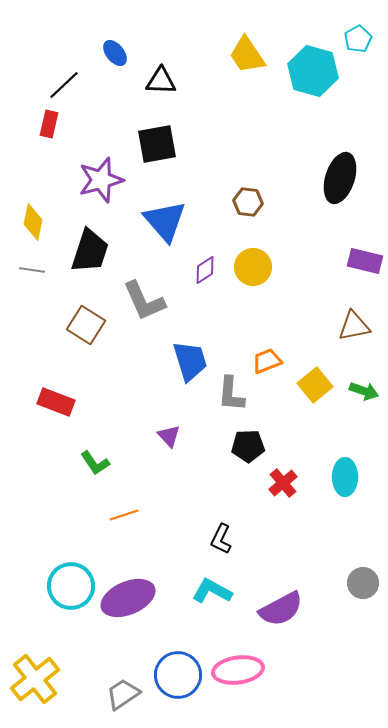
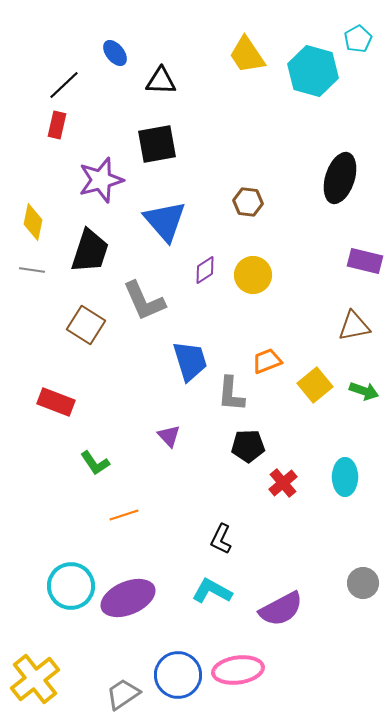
red rectangle at (49, 124): moved 8 px right, 1 px down
yellow circle at (253, 267): moved 8 px down
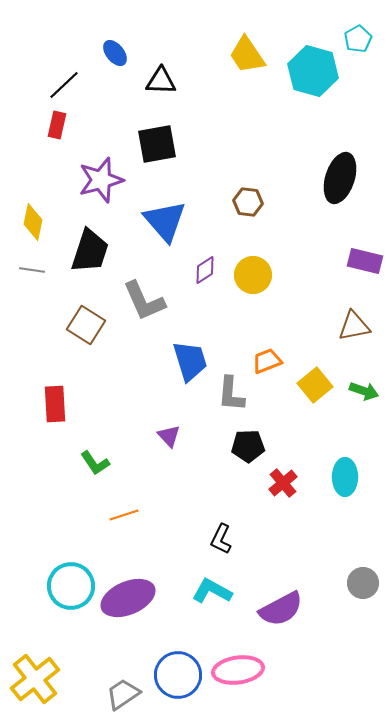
red rectangle at (56, 402): moved 1 px left, 2 px down; rotated 66 degrees clockwise
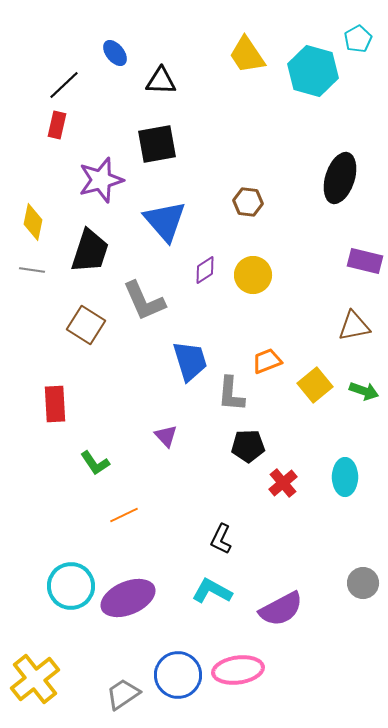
purple triangle at (169, 436): moved 3 px left
orange line at (124, 515): rotated 8 degrees counterclockwise
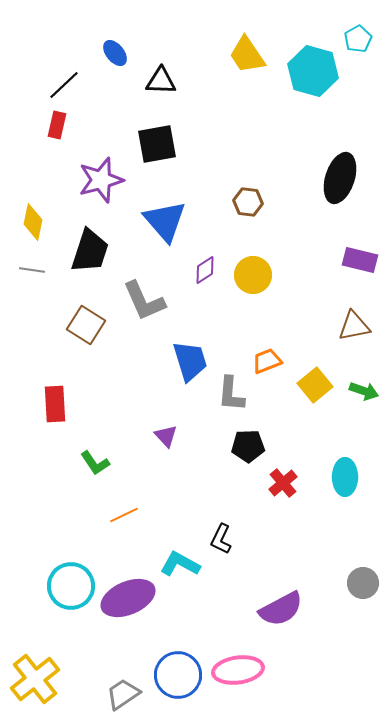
purple rectangle at (365, 261): moved 5 px left, 1 px up
cyan L-shape at (212, 591): moved 32 px left, 27 px up
